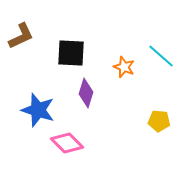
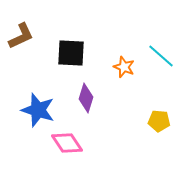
purple diamond: moved 5 px down
pink diamond: rotated 12 degrees clockwise
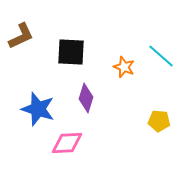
black square: moved 1 px up
blue star: moved 1 px up
pink diamond: rotated 60 degrees counterclockwise
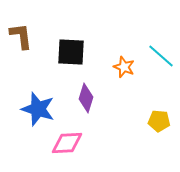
brown L-shape: rotated 72 degrees counterclockwise
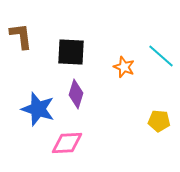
purple diamond: moved 10 px left, 4 px up
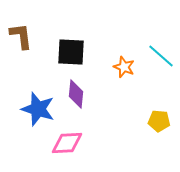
purple diamond: rotated 12 degrees counterclockwise
